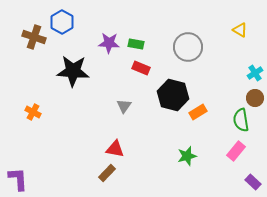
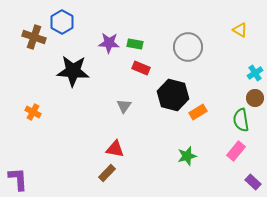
green rectangle: moved 1 px left
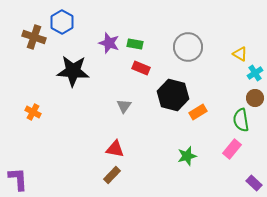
yellow triangle: moved 24 px down
purple star: rotated 15 degrees clockwise
pink rectangle: moved 4 px left, 2 px up
brown rectangle: moved 5 px right, 2 px down
purple rectangle: moved 1 px right, 1 px down
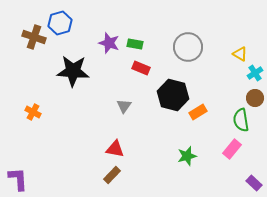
blue hexagon: moved 2 px left, 1 px down; rotated 15 degrees clockwise
